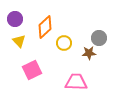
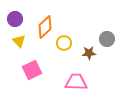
gray circle: moved 8 px right, 1 px down
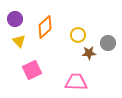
gray circle: moved 1 px right, 4 px down
yellow circle: moved 14 px right, 8 px up
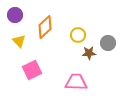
purple circle: moved 4 px up
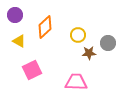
yellow triangle: rotated 16 degrees counterclockwise
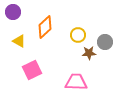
purple circle: moved 2 px left, 3 px up
gray circle: moved 3 px left, 1 px up
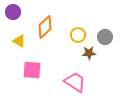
gray circle: moved 5 px up
pink square: rotated 30 degrees clockwise
pink trapezoid: moved 1 px left; rotated 30 degrees clockwise
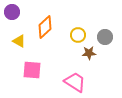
purple circle: moved 1 px left
